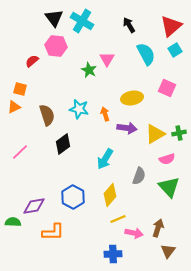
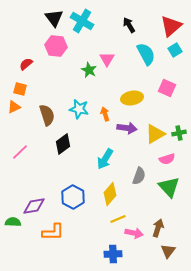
red semicircle: moved 6 px left, 3 px down
yellow diamond: moved 1 px up
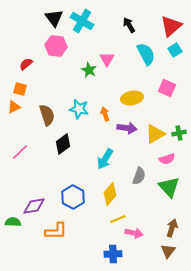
brown arrow: moved 14 px right
orange L-shape: moved 3 px right, 1 px up
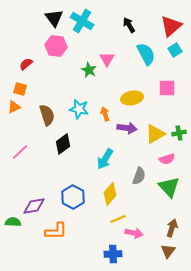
pink square: rotated 24 degrees counterclockwise
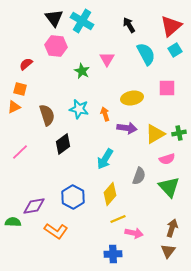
green star: moved 7 px left, 1 px down
orange L-shape: rotated 35 degrees clockwise
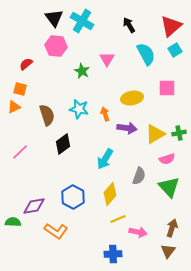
pink arrow: moved 4 px right, 1 px up
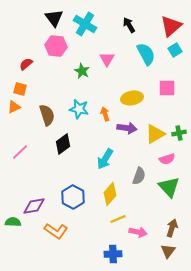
cyan cross: moved 3 px right, 3 px down
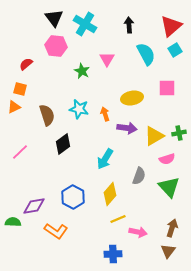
black arrow: rotated 28 degrees clockwise
yellow triangle: moved 1 px left, 2 px down
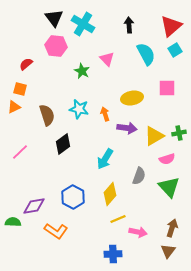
cyan cross: moved 2 px left
pink triangle: rotated 14 degrees counterclockwise
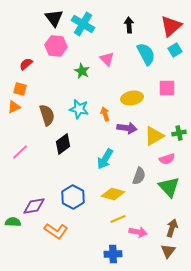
yellow diamond: moved 3 px right; rotated 65 degrees clockwise
